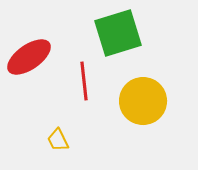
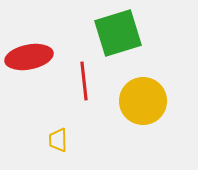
red ellipse: rotated 24 degrees clockwise
yellow trapezoid: rotated 25 degrees clockwise
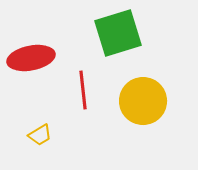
red ellipse: moved 2 px right, 1 px down
red line: moved 1 px left, 9 px down
yellow trapezoid: moved 18 px left, 5 px up; rotated 120 degrees counterclockwise
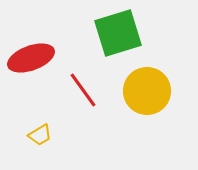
red ellipse: rotated 9 degrees counterclockwise
red line: rotated 30 degrees counterclockwise
yellow circle: moved 4 px right, 10 px up
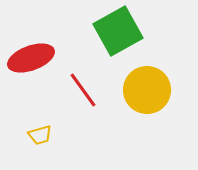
green square: moved 2 px up; rotated 12 degrees counterclockwise
yellow circle: moved 1 px up
yellow trapezoid: rotated 15 degrees clockwise
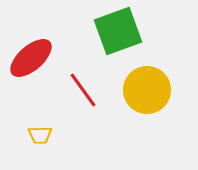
green square: rotated 9 degrees clockwise
red ellipse: rotated 21 degrees counterclockwise
yellow trapezoid: rotated 15 degrees clockwise
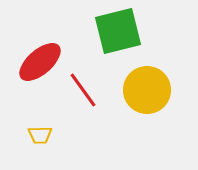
green square: rotated 6 degrees clockwise
red ellipse: moved 9 px right, 4 px down
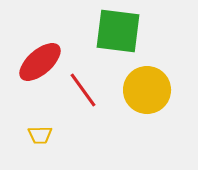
green square: rotated 21 degrees clockwise
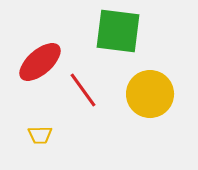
yellow circle: moved 3 px right, 4 px down
